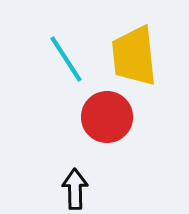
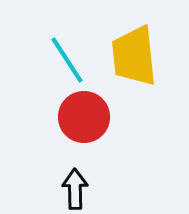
cyan line: moved 1 px right, 1 px down
red circle: moved 23 px left
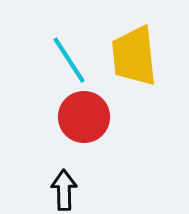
cyan line: moved 2 px right
black arrow: moved 11 px left, 1 px down
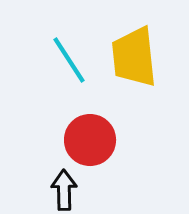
yellow trapezoid: moved 1 px down
red circle: moved 6 px right, 23 px down
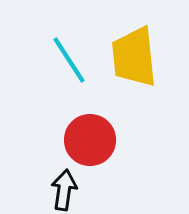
black arrow: rotated 9 degrees clockwise
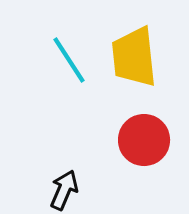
red circle: moved 54 px right
black arrow: rotated 15 degrees clockwise
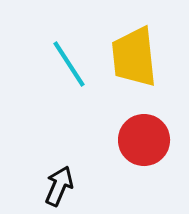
cyan line: moved 4 px down
black arrow: moved 5 px left, 4 px up
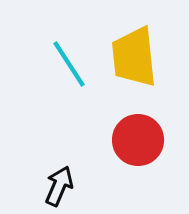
red circle: moved 6 px left
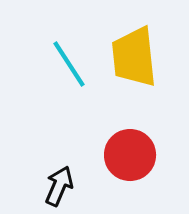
red circle: moved 8 px left, 15 px down
